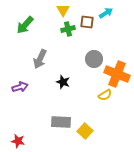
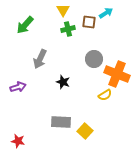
brown square: moved 2 px right
purple arrow: moved 2 px left
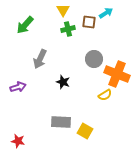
yellow square: rotated 14 degrees counterclockwise
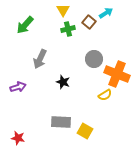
brown square: rotated 32 degrees clockwise
red star: moved 3 px up
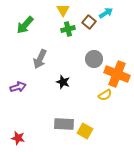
gray rectangle: moved 3 px right, 2 px down
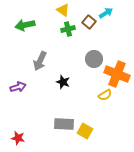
yellow triangle: rotated 24 degrees counterclockwise
green arrow: rotated 36 degrees clockwise
gray arrow: moved 2 px down
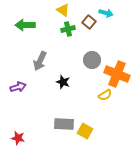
cyan arrow: rotated 48 degrees clockwise
green arrow: rotated 12 degrees clockwise
gray circle: moved 2 px left, 1 px down
